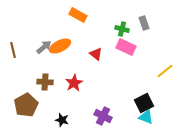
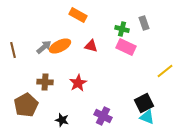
red triangle: moved 5 px left, 8 px up; rotated 24 degrees counterclockwise
red star: moved 4 px right
cyan triangle: moved 1 px right
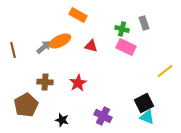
orange ellipse: moved 5 px up
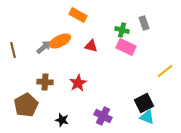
green cross: moved 1 px down
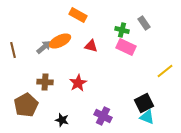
gray rectangle: rotated 16 degrees counterclockwise
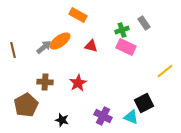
green cross: rotated 32 degrees counterclockwise
orange ellipse: rotated 10 degrees counterclockwise
cyan triangle: moved 16 px left
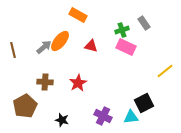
orange ellipse: rotated 15 degrees counterclockwise
brown pentagon: moved 1 px left, 1 px down
cyan triangle: rotated 28 degrees counterclockwise
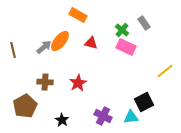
green cross: rotated 32 degrees counterclockwise
red triangle: moved 3 px up
black square: moved 1 px up
black star: rotated 16 degrees clockwise
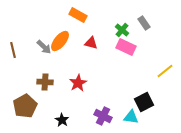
gray arrow: rotated 84 degrees clockwise
cyan triangle: rotated 14 degrees clockwise
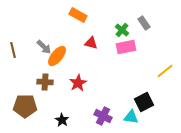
orange ellipse: moved 3 px left, 15 px down
pink rectangle: rotated 36 degrees counterclockwise
brown pentagon: rotated 30 degrees clockwise
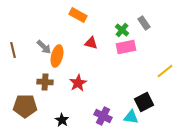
orange ellipse: rotated 25 degrees counterclockwise
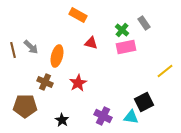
gray arrow: moved 13 px left
brown cross: rotated 21 degrees clockwise
